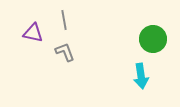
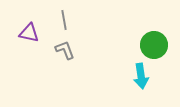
purple triangle: moved 4 px left
green circle: moved 1 px right, 6 px down
gray L-shape: moved 2 px up
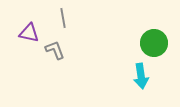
gray line: moved 1 px left, 2 px up
green circle: moved 2 px up
gray L-shape: moved 10 px left
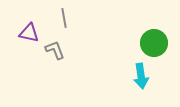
gray line: moved 1 px right
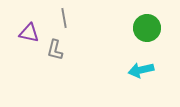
green circle: moved 7 px left, 15 px up
gray L-shape: rotated 145 degrees counterclockwise
cyan arrow: moved 6 px up; rotated 85 degrees clockwise
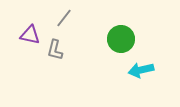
gray line: rotated 48 degrees clockwise
green circle: moved 26 px left, 11 px down
purple triangle: moved 1 px right, 2 px down
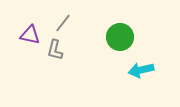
gray line: moved 1 px left, 5 px down
green circle: moved 1 px left, 2 px up
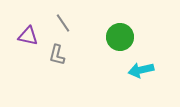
gray line: rotated 72 degrees counterclockwise
purple triangle: moved 2 px left, 1 px down
gray L-shape: moved 2 px right, 5 px down
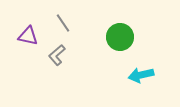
gray L-shape: rotated 35 degrees clockwise
cyan arrow: moved 5 px down
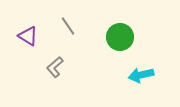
gray line: moved 5 px right, 3 px down
purple triangle: rotated 20 degrees clockwise
gray L-shape: moved 2 px left, 12 px down
